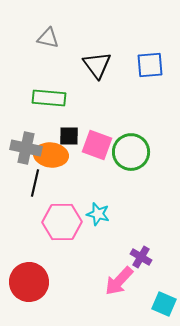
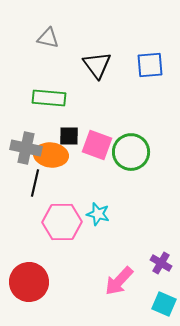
purple cross: moved 20 px right, 6 px down
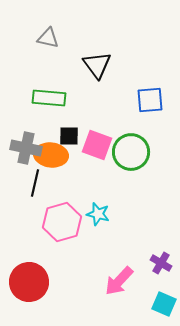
blue square: moved 35 px down
pink hexagon: rotated 15 degrees counterclockwise
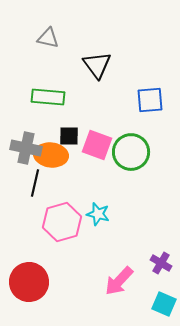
green rectangle: moved 1 px left, 1 px up
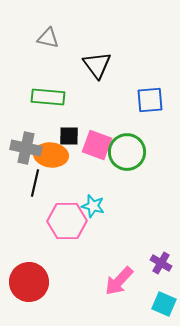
green circle: moved 4 px left
cyan star: moved 5 px left, 8 px up
pink hexagon: moved 5 px right, 1 px up; rotated 15 degrees clockwise
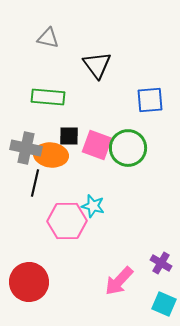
green circle: moved 1 px right, 4 px up
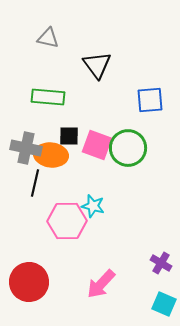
pink arrow: moved 18 px left, 3 px down
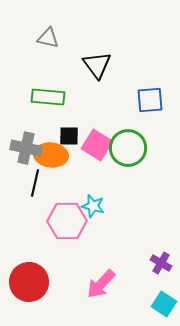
pink square: rotated 12 degrees clockwise
cyan square: rotated 10 degrees clockwise
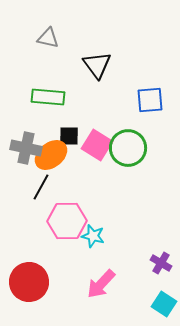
orange ellipse: rotated 44 degrees counterclockwise
black line: moved 6 px right, 4 px down; rotated 16 degrees clockwise
cyan star: moved 30 px down
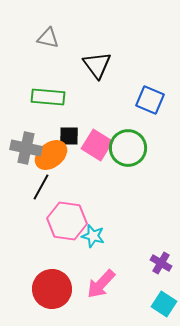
blue square: rotated 28 degrees clockwise
pink hexagon: rotated 9 degrees clockwise
red circle: moved 23 px right, 7 px down
